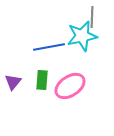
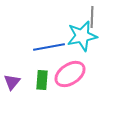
purple triangle: moved 1 px left
pink ellipse: moved 12 px up
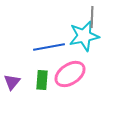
cyan star: moved 2 px right
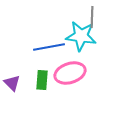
cyan star: moved 3 px left; rotated 20 degrees clockwise
pink ellipse: moved 1 px up; rotated 16 degrees clockwise
purple triangle: moved 1 px down; rotated 24 degrees counterclockwise
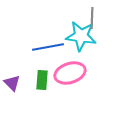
gray line: moved 1 px down
blue line: moved 1 px left
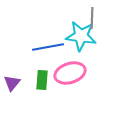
purple triangle: rotated 24 degrees clockwise
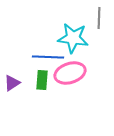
gray line: moved 7 px right
cyan star: moved 8 px left, 2 px down
blue line: moved 10 px down; rotated 12 degrees clockwise
purple triangle: rotated 18 degrees clockwise
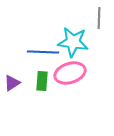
cyan star: moved 4 px down
blue line: moved 5 px left, 5 px up
green rectangle: moved 1 px down
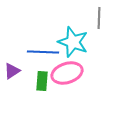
cyan star: rotated 12 degrees clockwise
pink ellipse: moved 3 px left
purple triangle: moved 12 px up
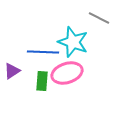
gray line: rotated 65 degrees counterclockwise
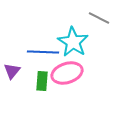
cyan star: rotated 12 degrees clockwise
purple triangle: rotated 18 degrees counterclockwise
